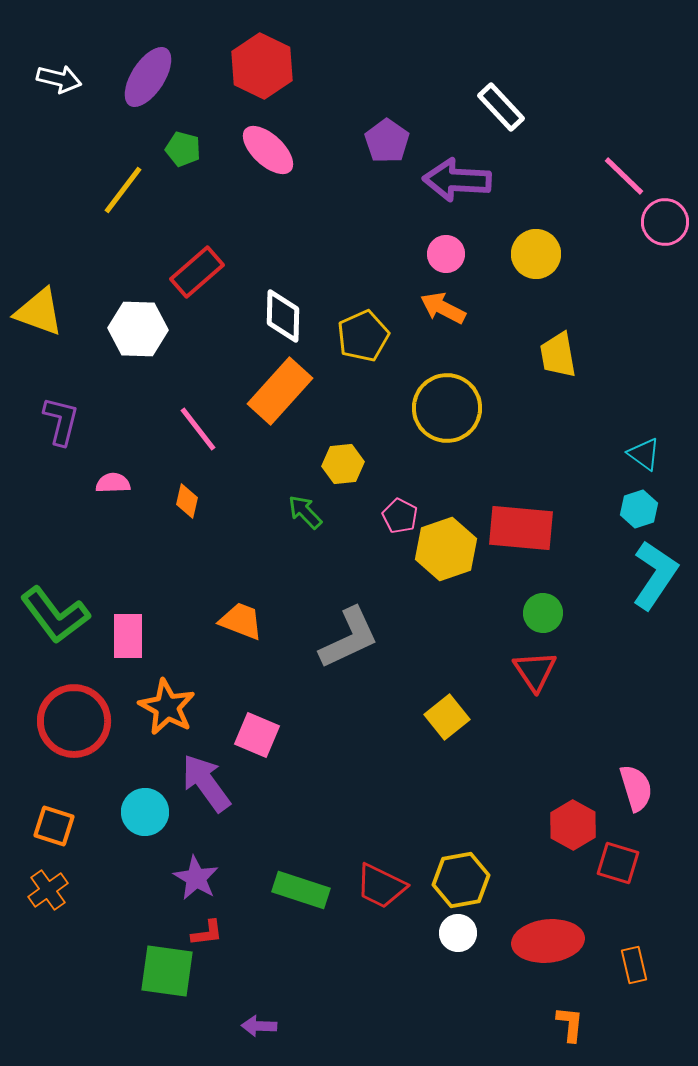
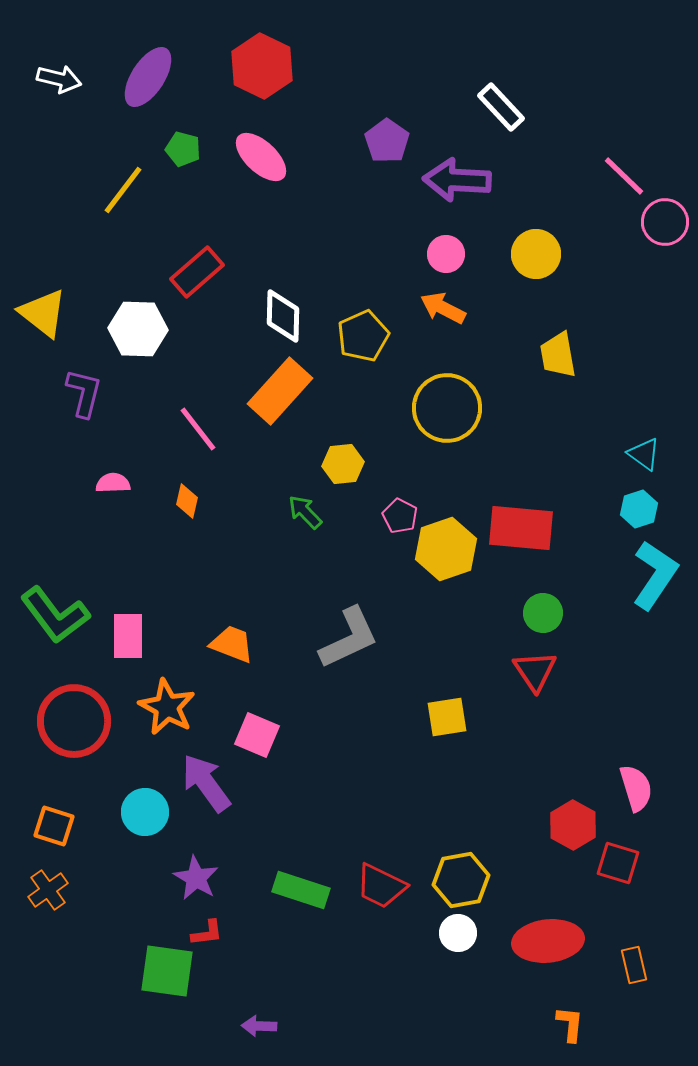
pink ellipse at (268, 150): moved 7 px left, 7 px down
yellow triangle at (39, 312): moved 4 px right, 1 px down; rotated 18 degrees clockwise
purple L-shape at (61, 421): moved 23 px right, 28 px up
orange trapezoid at (241, 621): moved 9 px left, 23 px down
yellow square at (447, 717): rotated 30 degrees clockwise
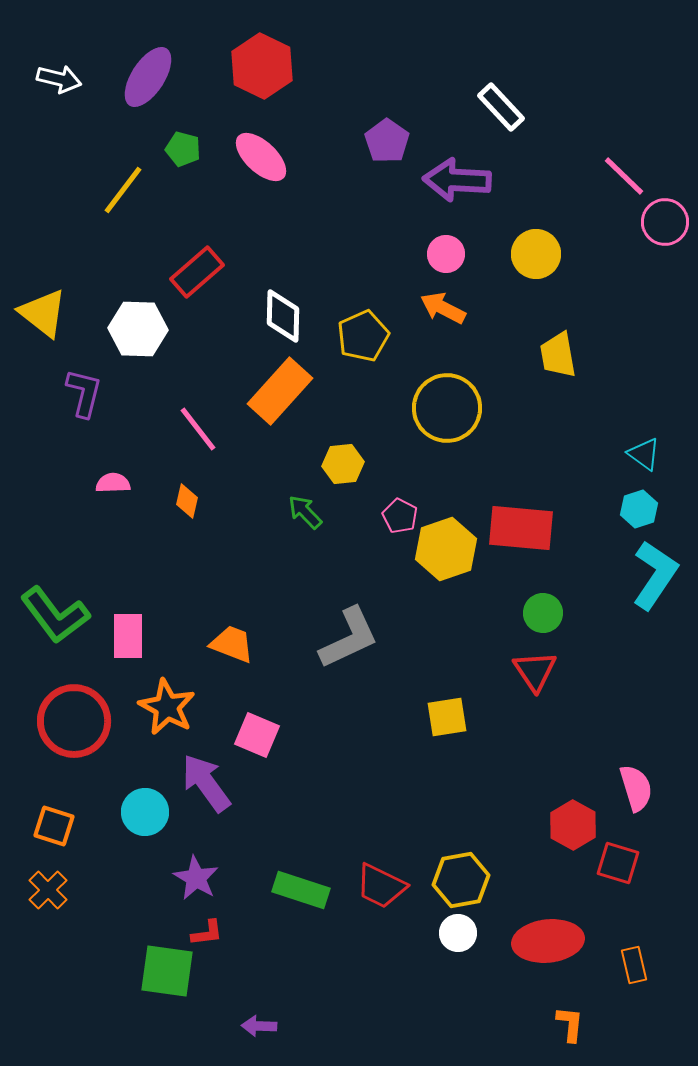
orange cross at (48, 890): rotated 9 degrees counterclockwise
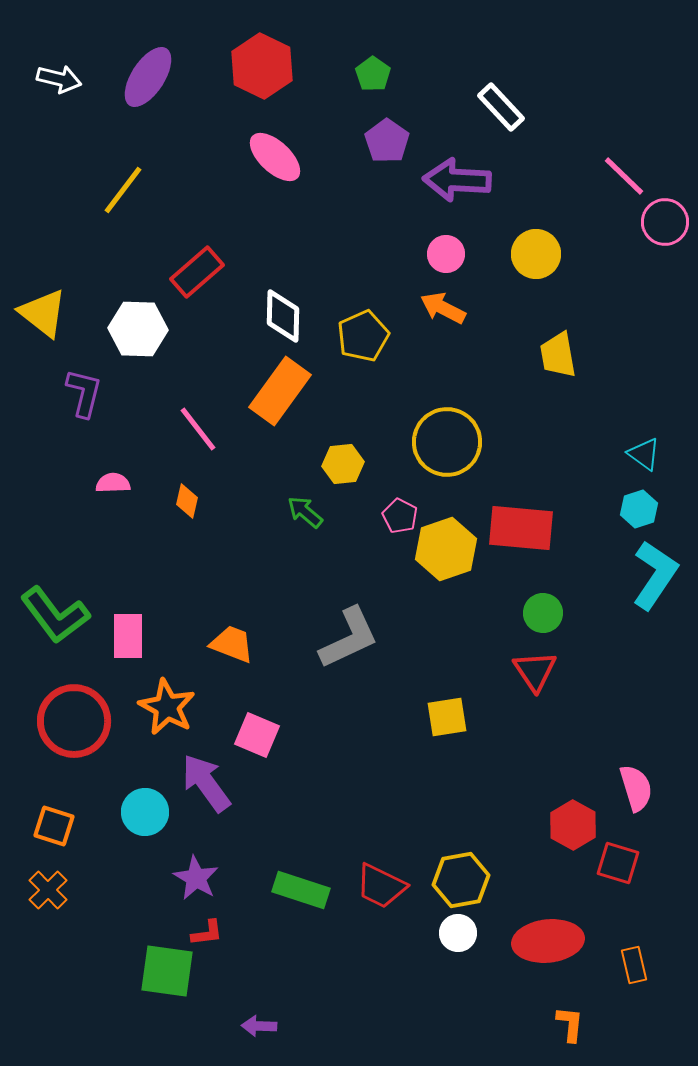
green pentagon at (183, 149): moved 190 px right, 75 px up; rotated 20 degrees clockwise
pink ellipse at (261, 157): moved 14 px right
orange rectangle at (280, 391): rotated 6 degrees counterclockwise
yellow circle at (447, 408): moved 34 px down
green arrow at (305, 512): rotated 6 degrees counterclockwise
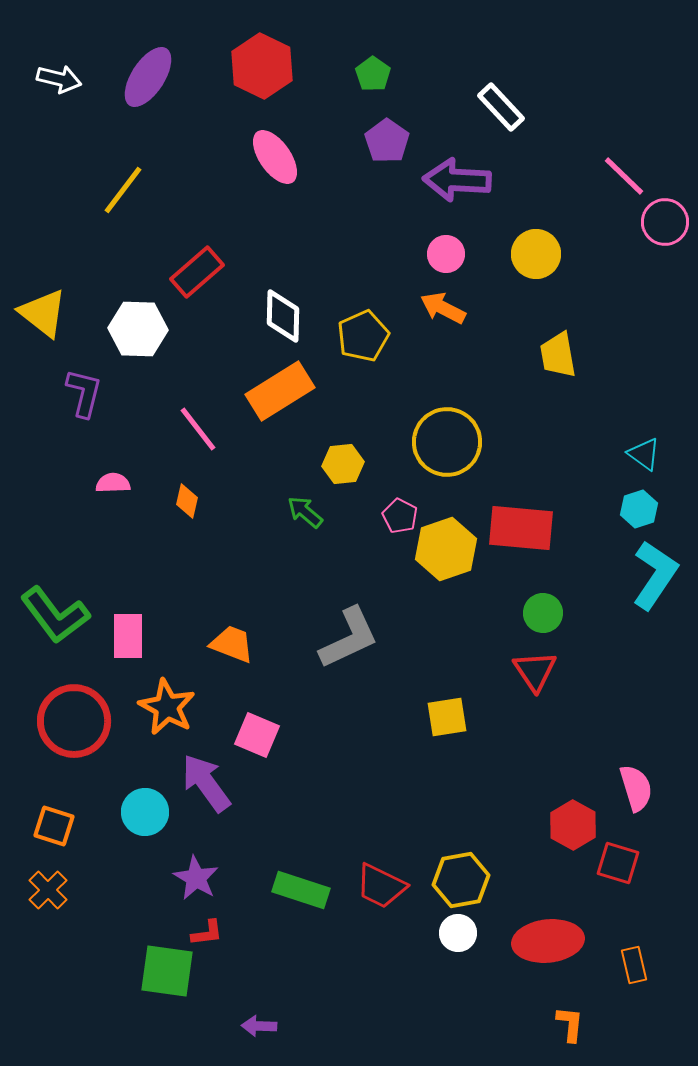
pink ellipse at (275, 157): rotated 12 degrees clockwise
orange rectangle at (280, 391): rotated 22 degrees clockwise
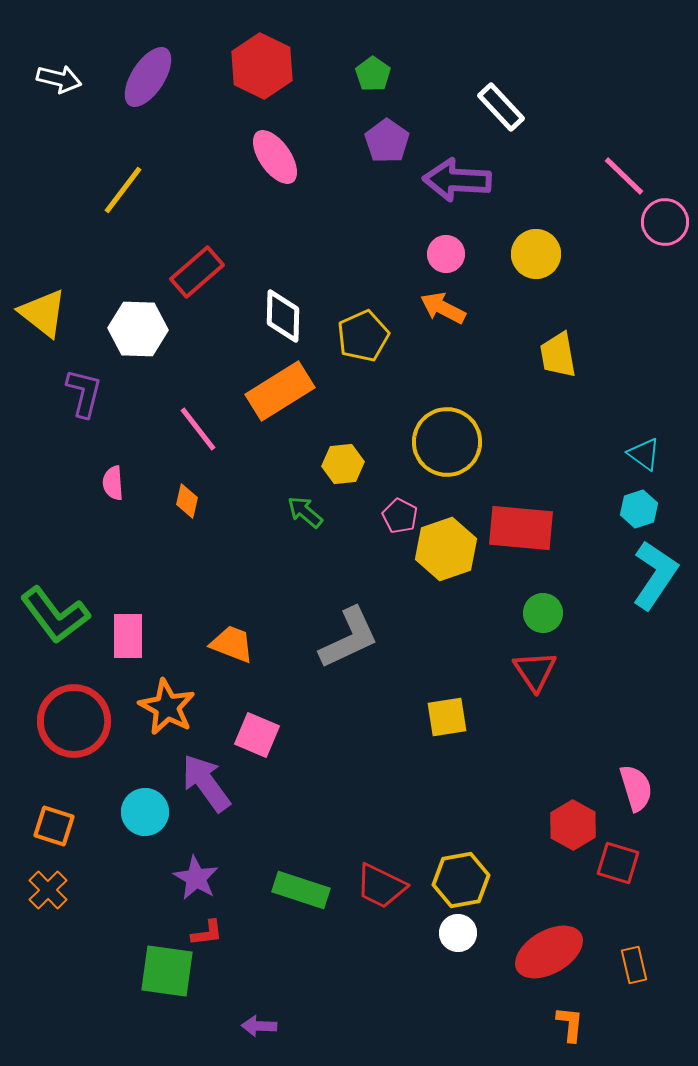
pink semicircle at (113, 483): rotated 92 degrees counterclockwise
red ellipse at (548, 941): moved 1 px right, 11 px down; rotated 24 degrees counterclockwise
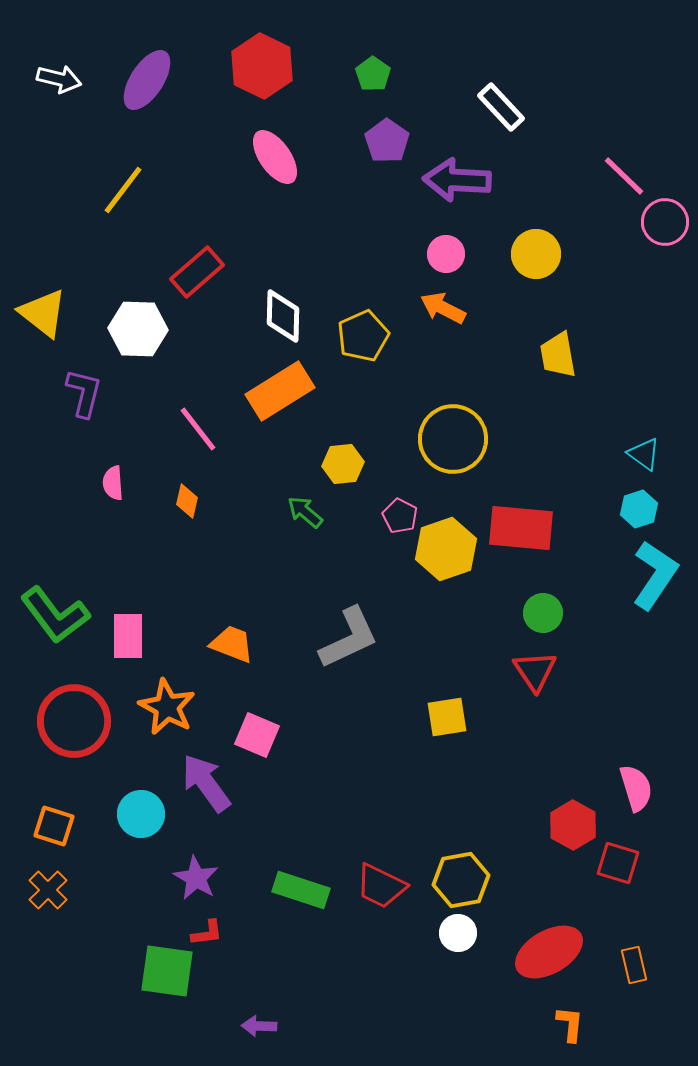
purple ellipse at (148, 77): moved 1 px left, 3 px down
yellow circle at (447, 442): moved 6 px right, 3 px up
cyan circle at (145, 812): moved 4 px left, 2 px down
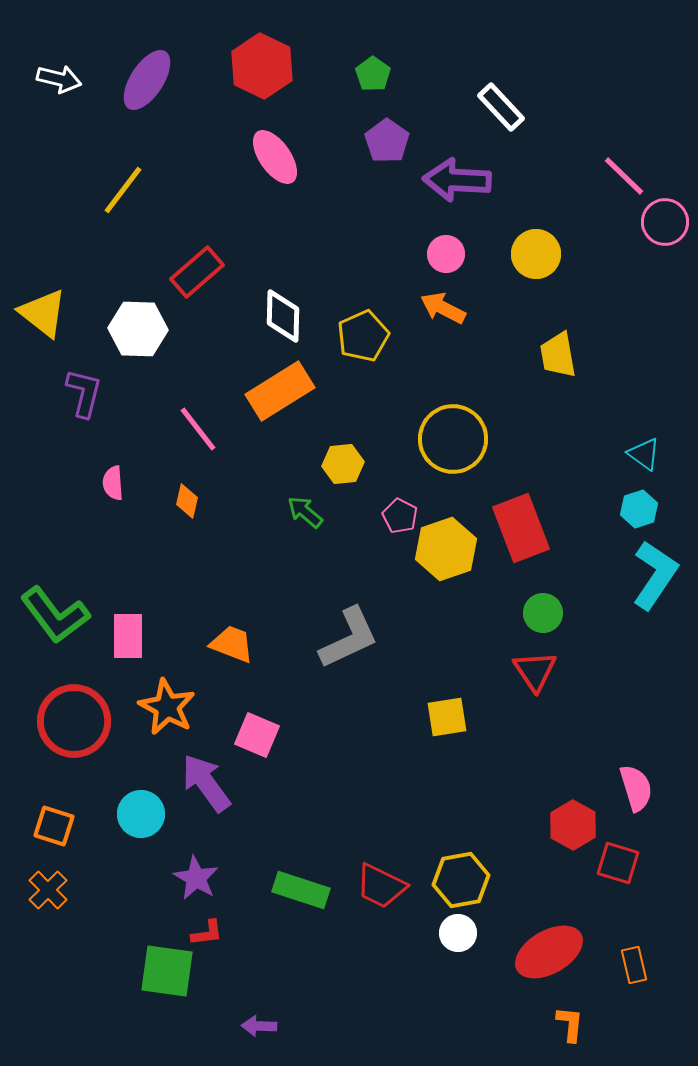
red rectangle at (521, 528): rotated 64 degrees clockwise
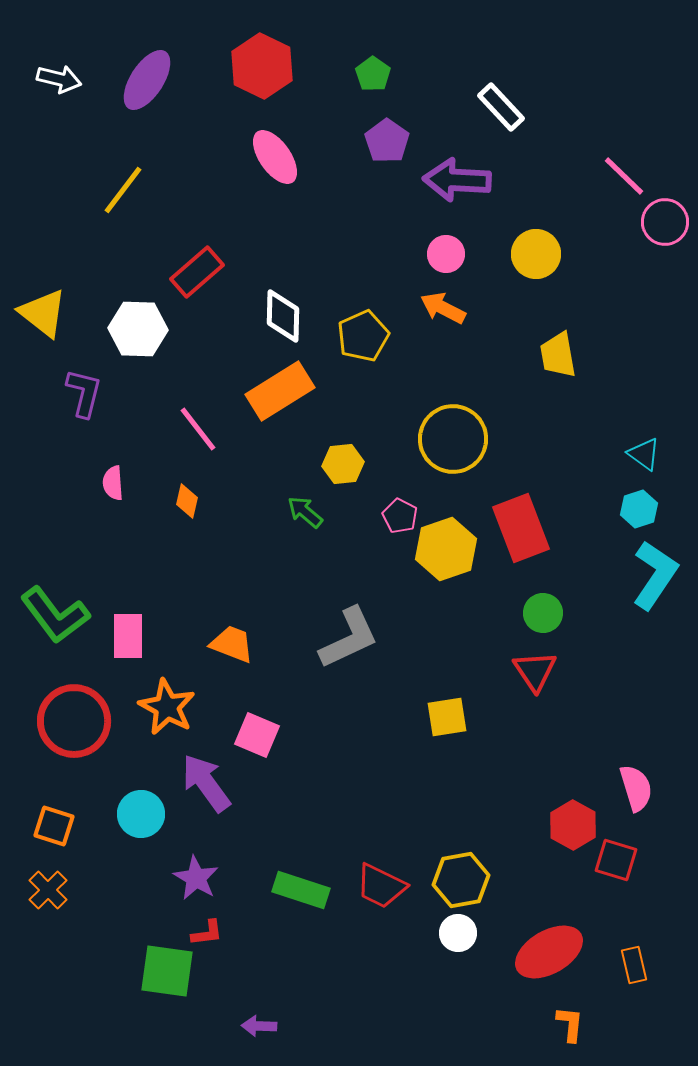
red square at (618, 863): moved 2 px left, 3 px up
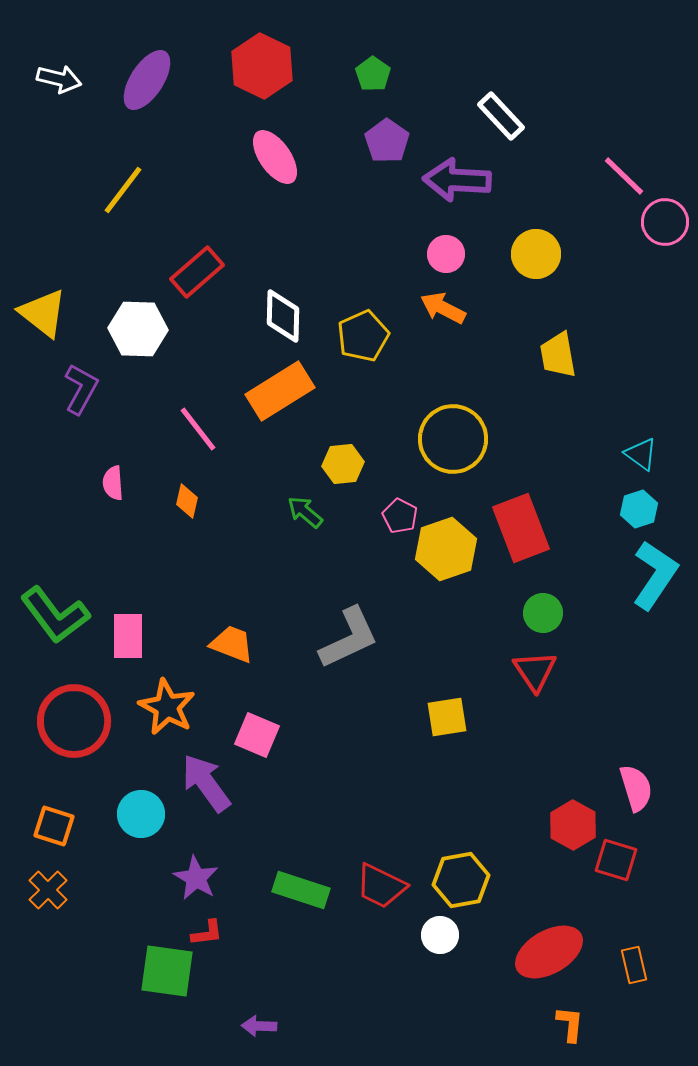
white rectangle at (501, 107): moved 9 px down
purple L-shape at (84, 393): moved 3 px left, 4 px up; rotated 15 degrees clockwise
cyan triangle at (644, 454): moved 3 px left
white circle at (458, 933): moved 18 px left, 2 px down
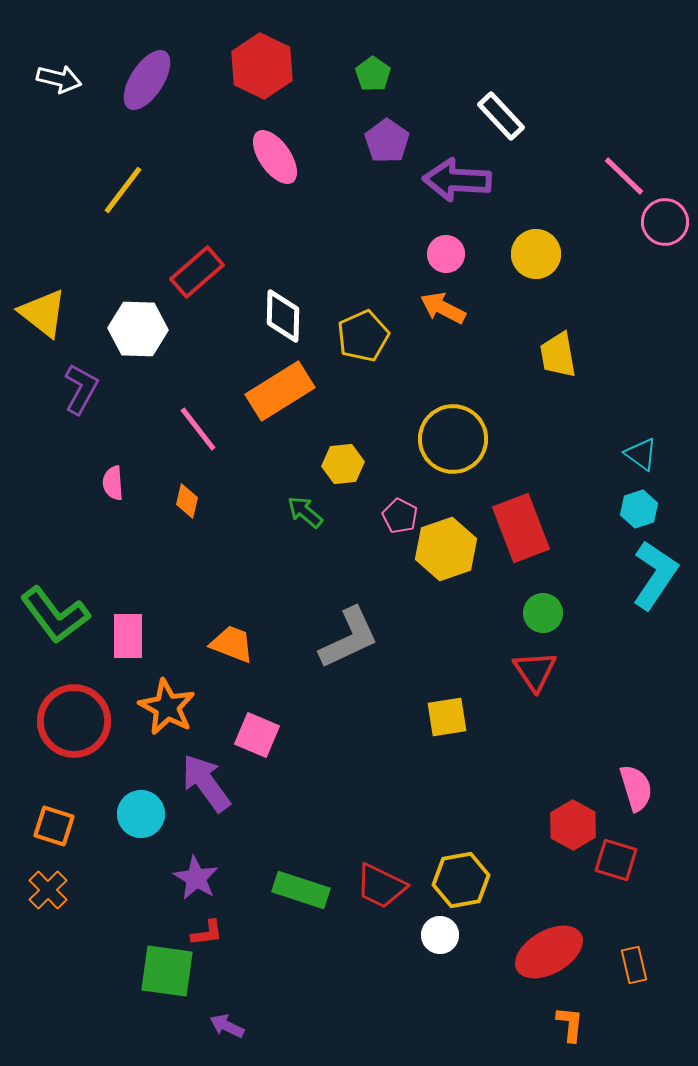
purple arrow at (259, 1026): moved 32 px left; rotated 24 degrees clockwise
